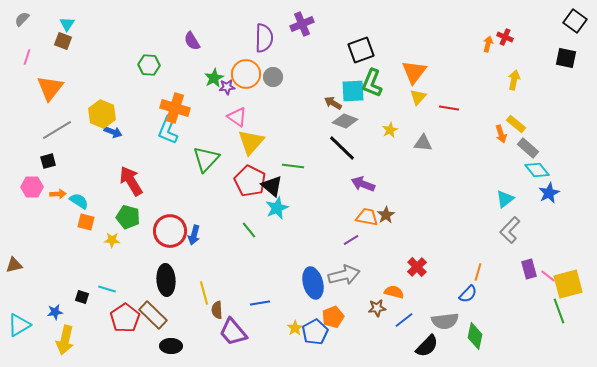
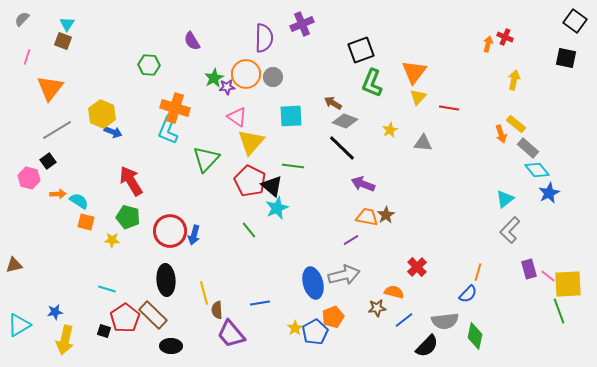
cyan square at (353, 91): moved 62 px left, 25 px down
black square at (48, 161): rotated 21 degrees counterclockwise
pink hexagon at (32, 187): moved 3 px left, 9 px up; rotated 15 degrees clockwise
yellow square at (568, 284): rotated 12 degrees clockwise
black square at (82, 297): moved 22 px right, 34 px down
purple trapezoid at (233, 332): moved 2 px left, 2 px down
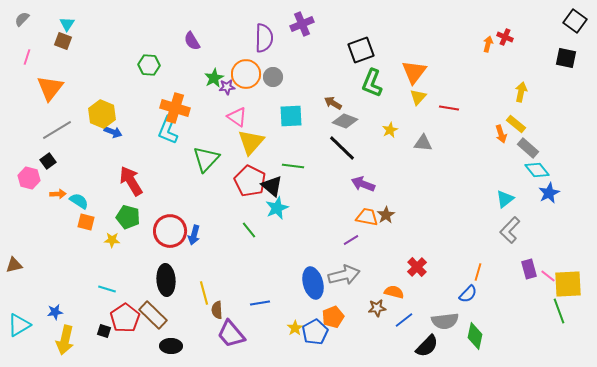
yellow arrow at (514, 80): moved 7 px right, 12 px down
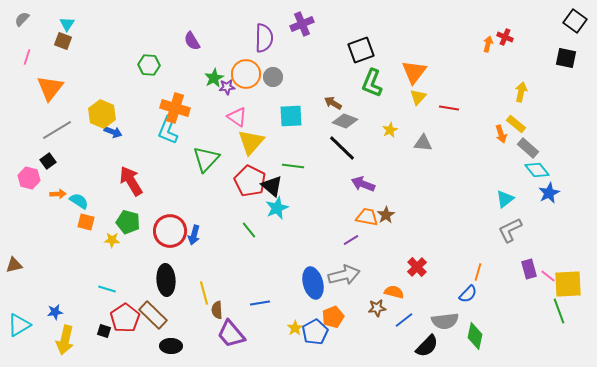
green pentagon at (128, 217): moved 5 px down
gray L-shape at (510, 230): rotated 20 degrees clockwise
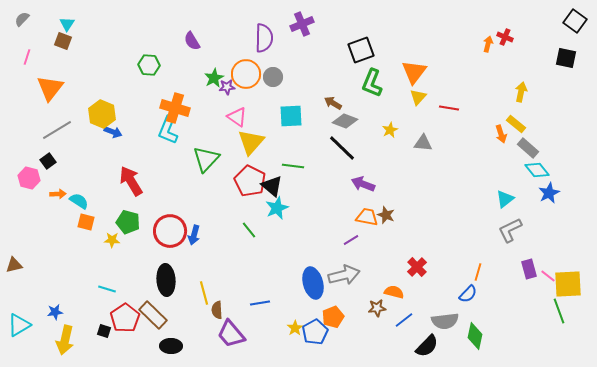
brown star at (386, 215): rotated 18 degrees counterclockwise
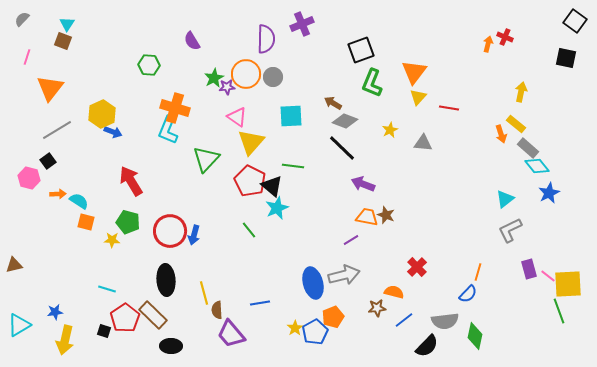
purple semicircle at (264, 38): moved 2 px right, 1 px down
yellow hexagon at (102, 114): rotated 12 degrees clockwise
cyan diamond at (537, 170): moved 4 px up
